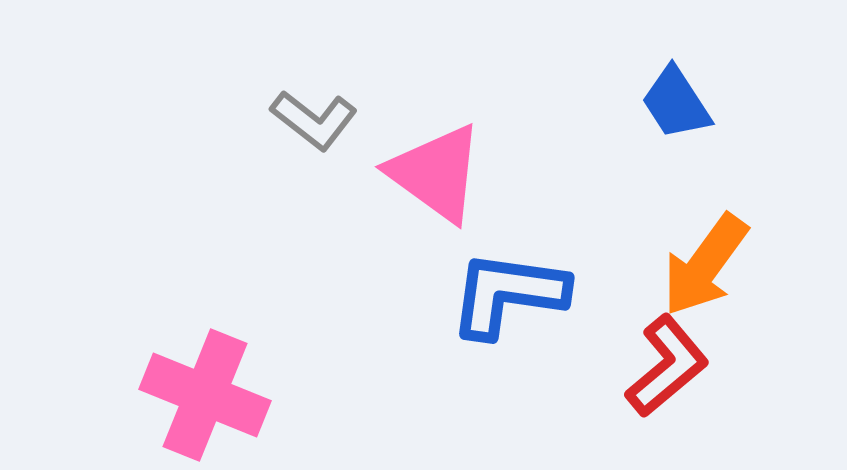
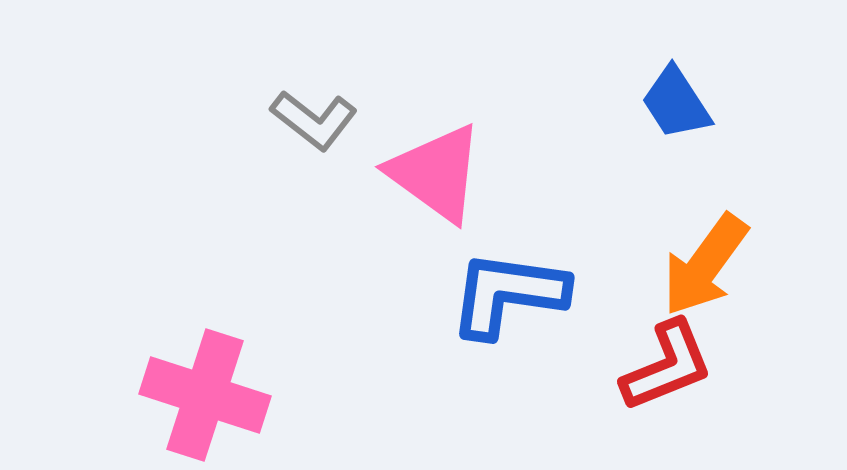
red L-shape: rotated 18 degrees clockwise
pink cross: rotated 4 degrees counterclockwise
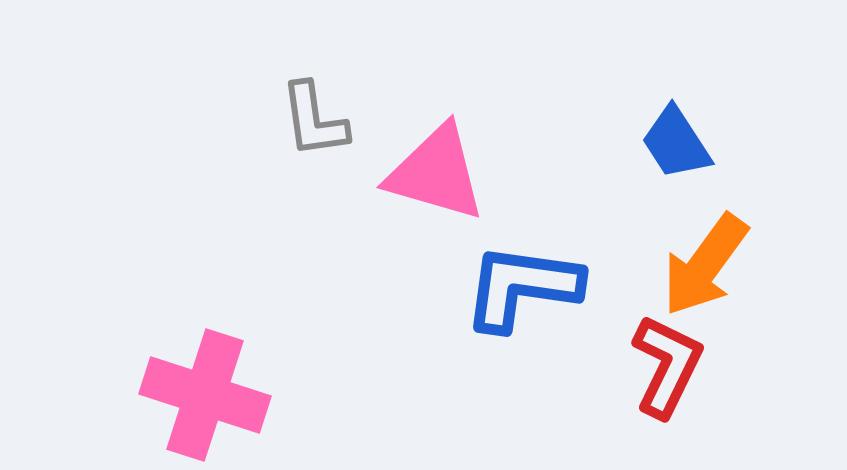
blue trapezoid: moved 40 px down
gray L-shape: rotated 44 degrees clockwise
pink triangle: rotated 20 degrees counterclockwise
blue L-shape: moved 14 px right, 7 px up
red L-shape: rotated 42 degrees counterclockwise
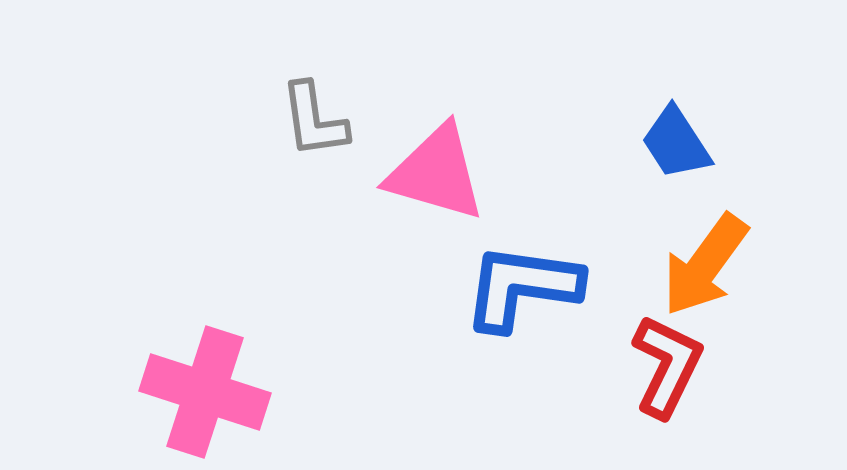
pink cross: moved 3 px up
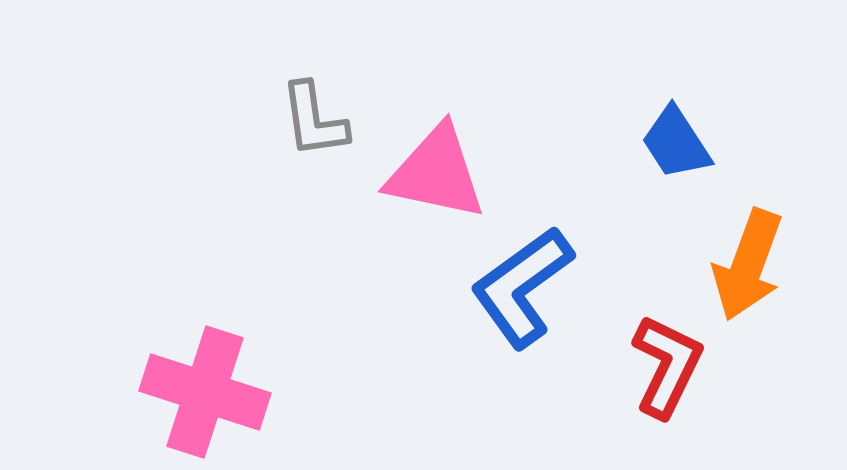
pink triangle: rotated 4 degrees counterclockwise
orange arrow: moved 43 px right; rotated 16 degrees counterclockwise
blue L-shape: rotated 44 degrees counterclockwise
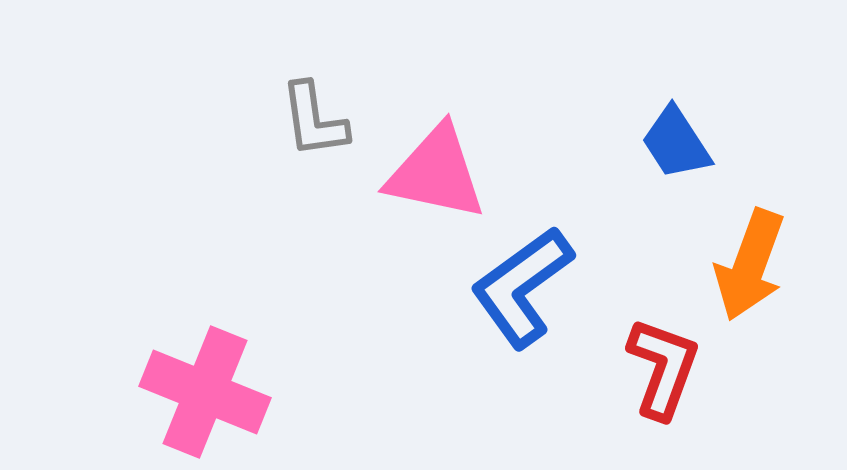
orange arrow: moved 2 px right
red L-shape: moved 4 px left, 2 px down; rotated 6 degrees counterclockwise
pink cross: rotated 4 degrees clockwise
